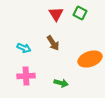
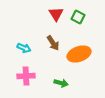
green square: moved 2 px left, 4 px down
orange ellipse: moved 11 px left, 5 px up
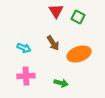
red triangle: moved 3 px up
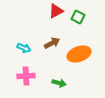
red triangle: rotated 35 degrees clockwise
brown arrow: moved 1 px left; rotated 84 degrees counterclockwise
green arrow: moved 2 px left
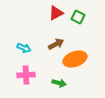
red triangle: moved 2 px down
brown arrow: moved 4 px right, 1 px down
orange ellipse: moved 4 px left, 5 px down
pink cross: moved 1 px up
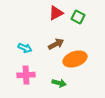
cyan arrow: moved 1 px right
